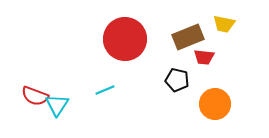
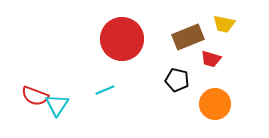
red circle: moved 3 px left
red trapezoid: moved 7 px right, 2 px down; rotated 10 degrees clockwise
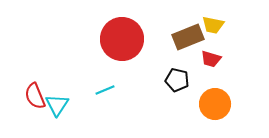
yellow trapezoid: moved 11 px left, 1 px down
red semicircle: rotated 48 degrees clockwise
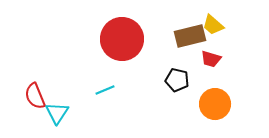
yellow trapezoid: rotated 30 degrees clockwise
brown rectangle: moved 2 px right, 1 px up; rotated 8 degrees clockwise
cyan triangle: moved 8 px down
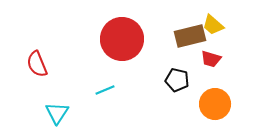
red semicircle: moved 2 px right, 32 px up
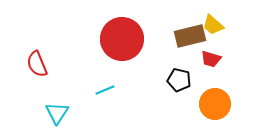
black pentagon: moved 2 px right
